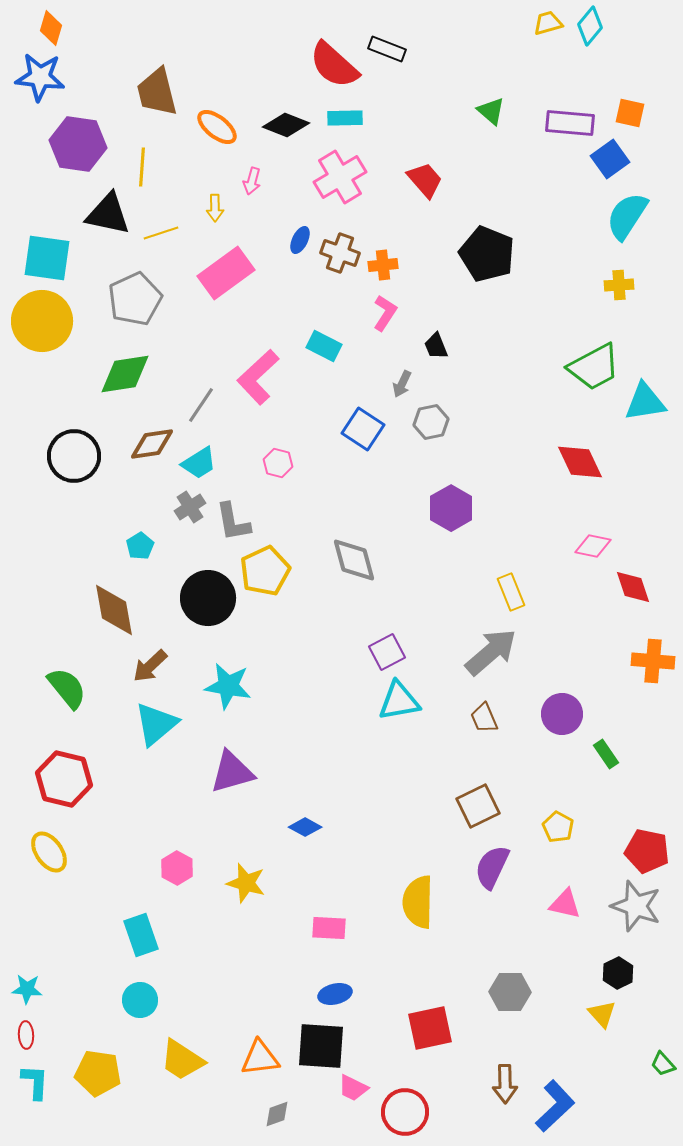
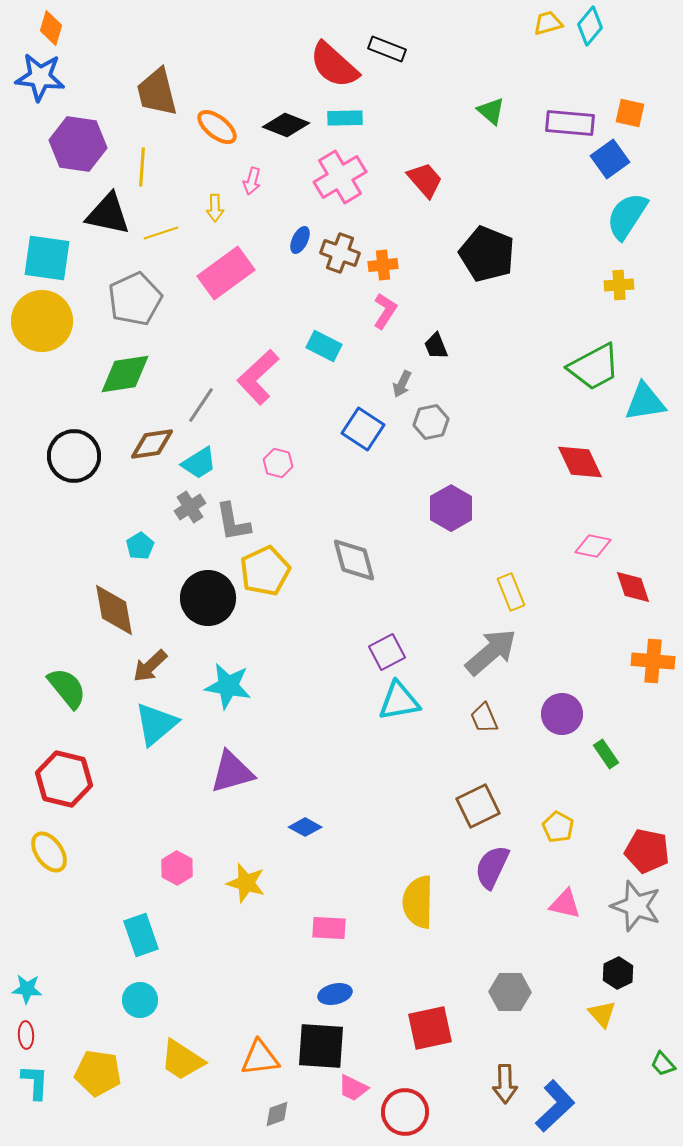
pink L-shape at (385, 313): moved 2 px up
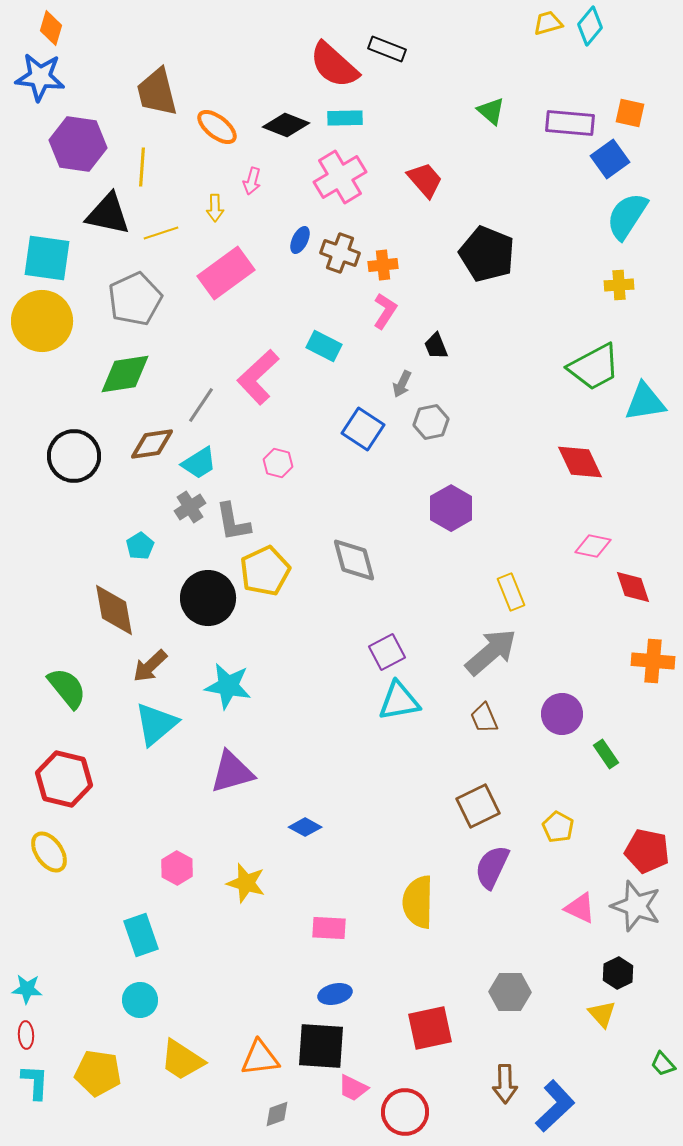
pink triangle at (565, 904): moved 15 px right, 4 px down; rotated 12 degrees clockwise
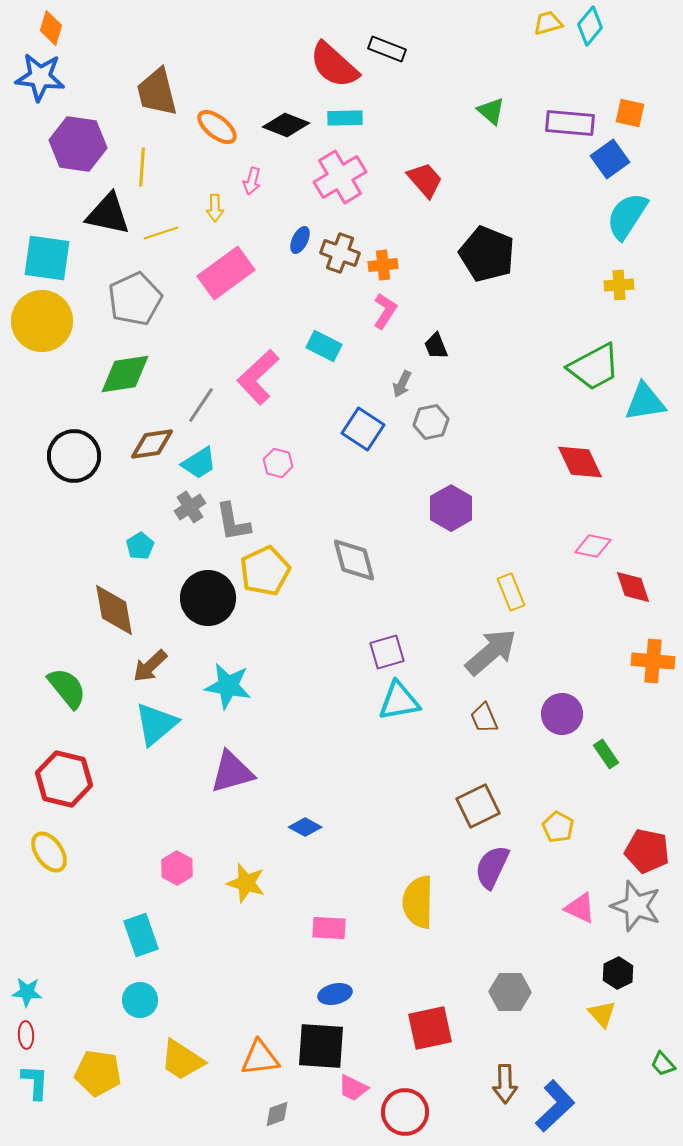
purple square at (387, 652): rotated 12 degrees clockwise
cyan star at (27, 989): moved 3 px down
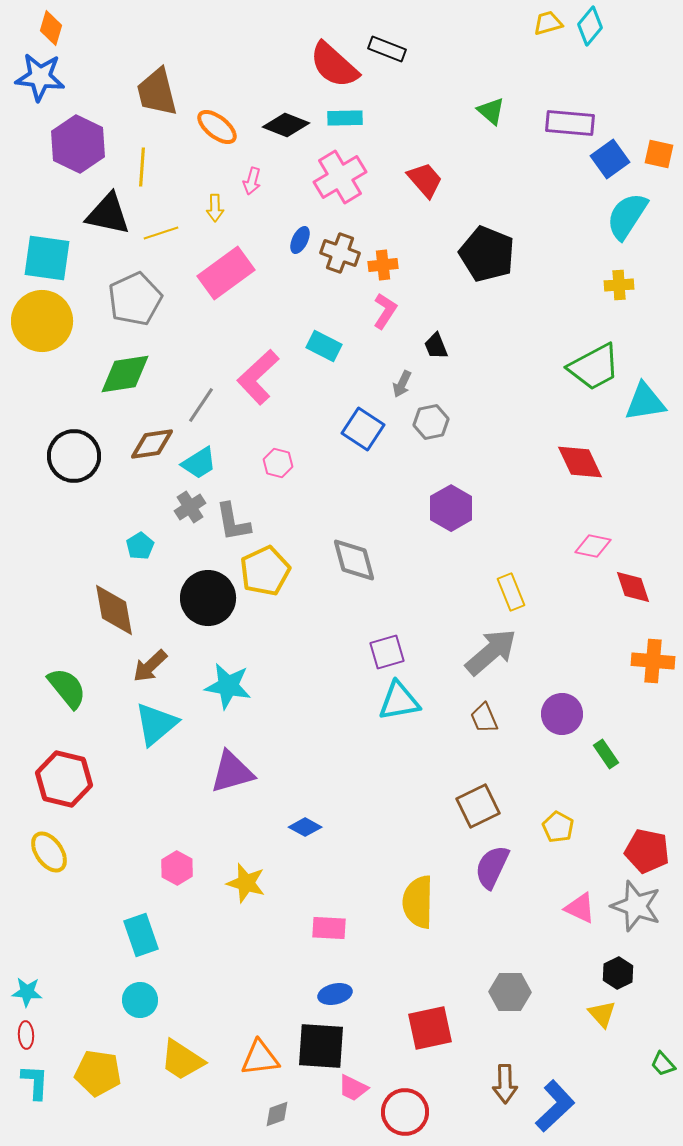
orange square at (630, 113): moved 29 px right, 41 px down
purple hexagon at (78, 144): rotated 18 degrees clockwise
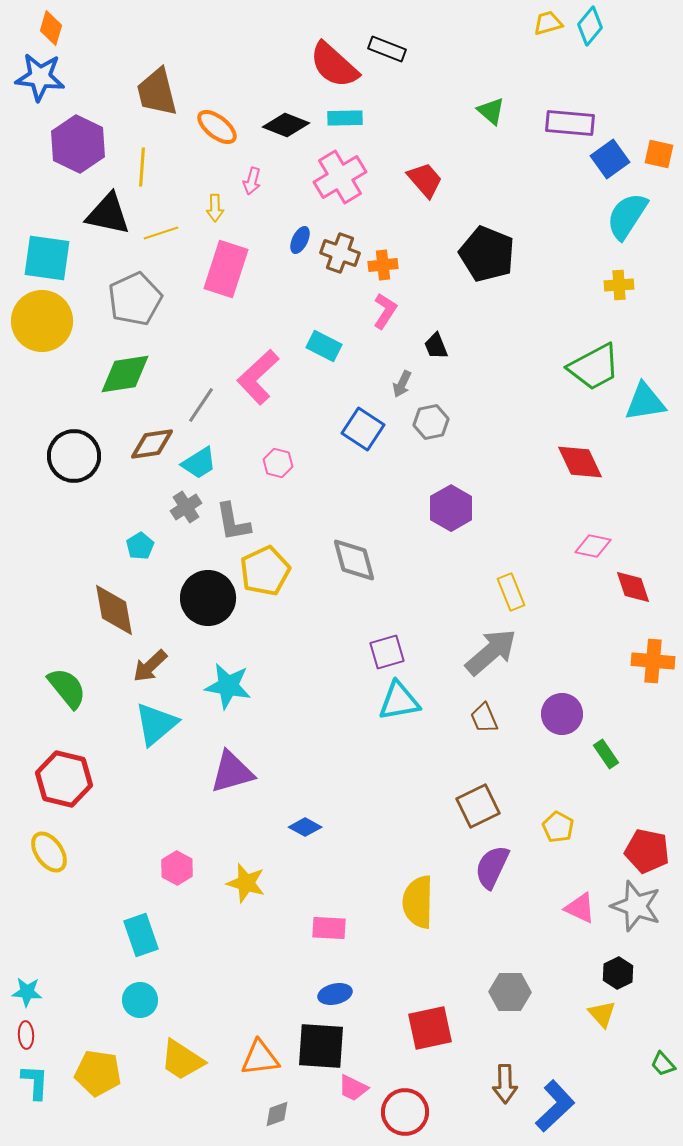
pink rectangle at (226, 273): moved 4 px up; rotated 36 degrees counterclockwise
gray cross at (190, 507): moved 4 px left
